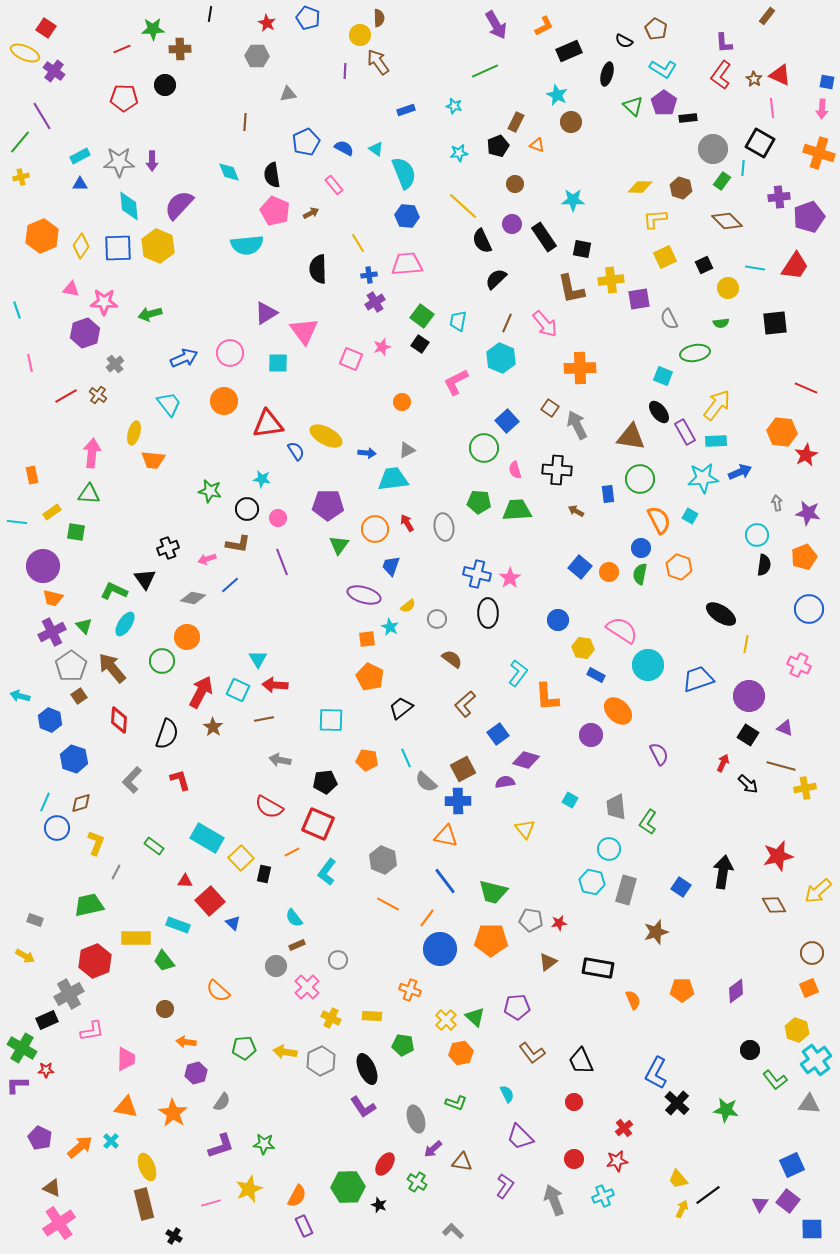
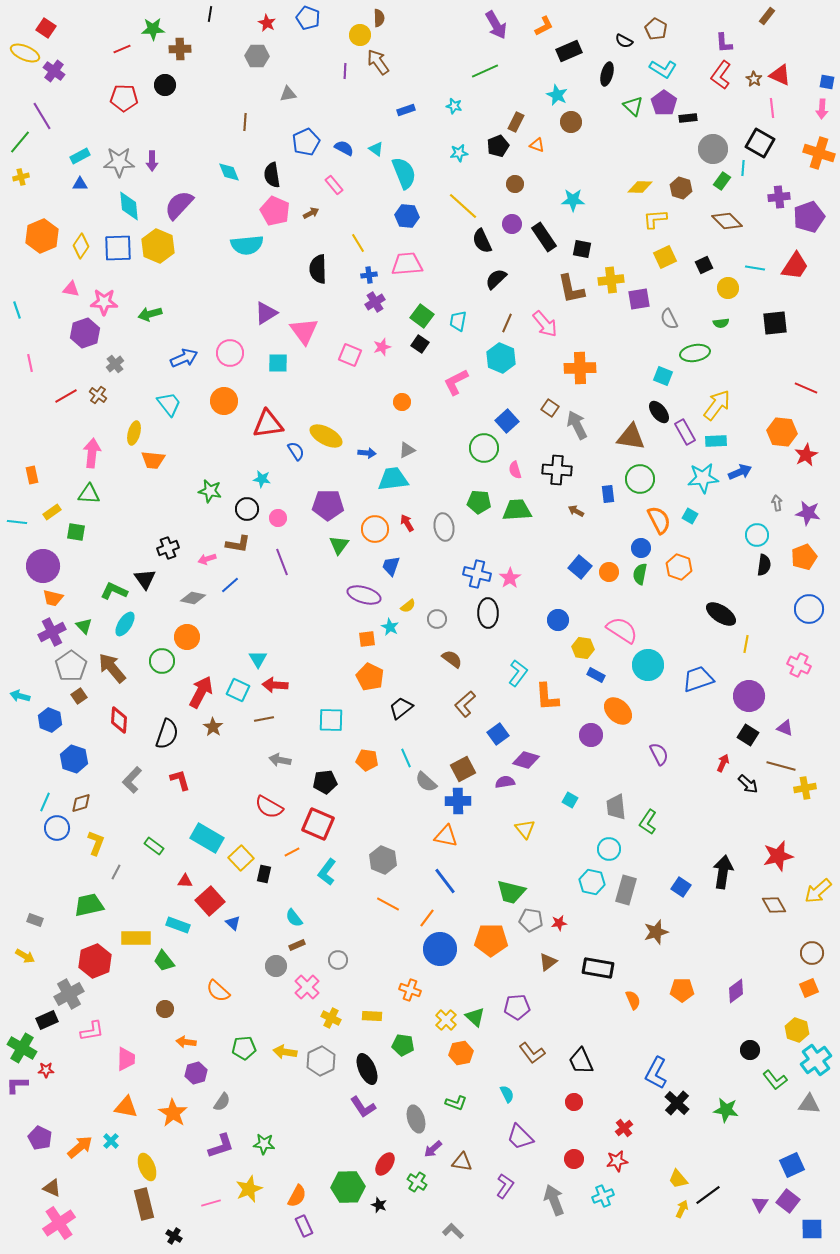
pink square at (351, 359): moved 1 px left, 4 px up
green trapezoid at (493, 892): moved 18 px right
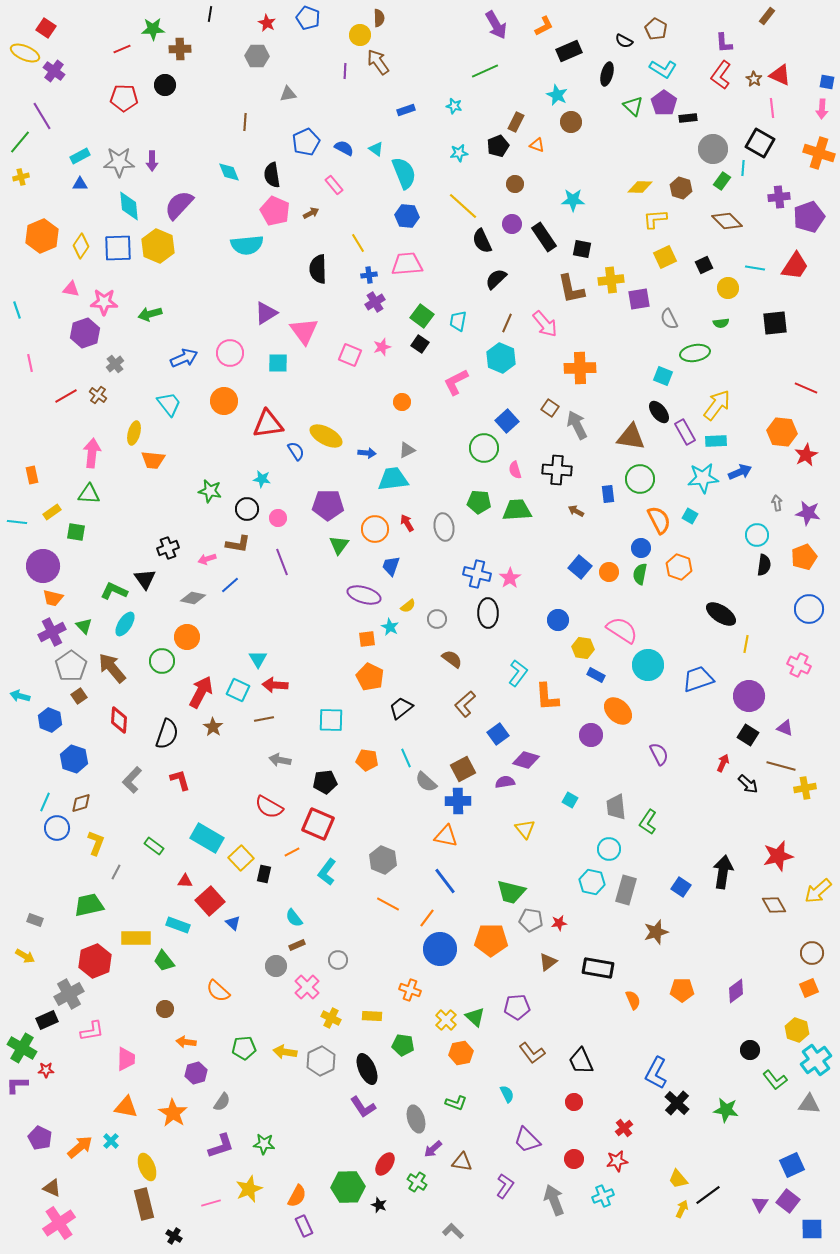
purple trapezoid at (520, 1137): moved 7 px right, 3 px down
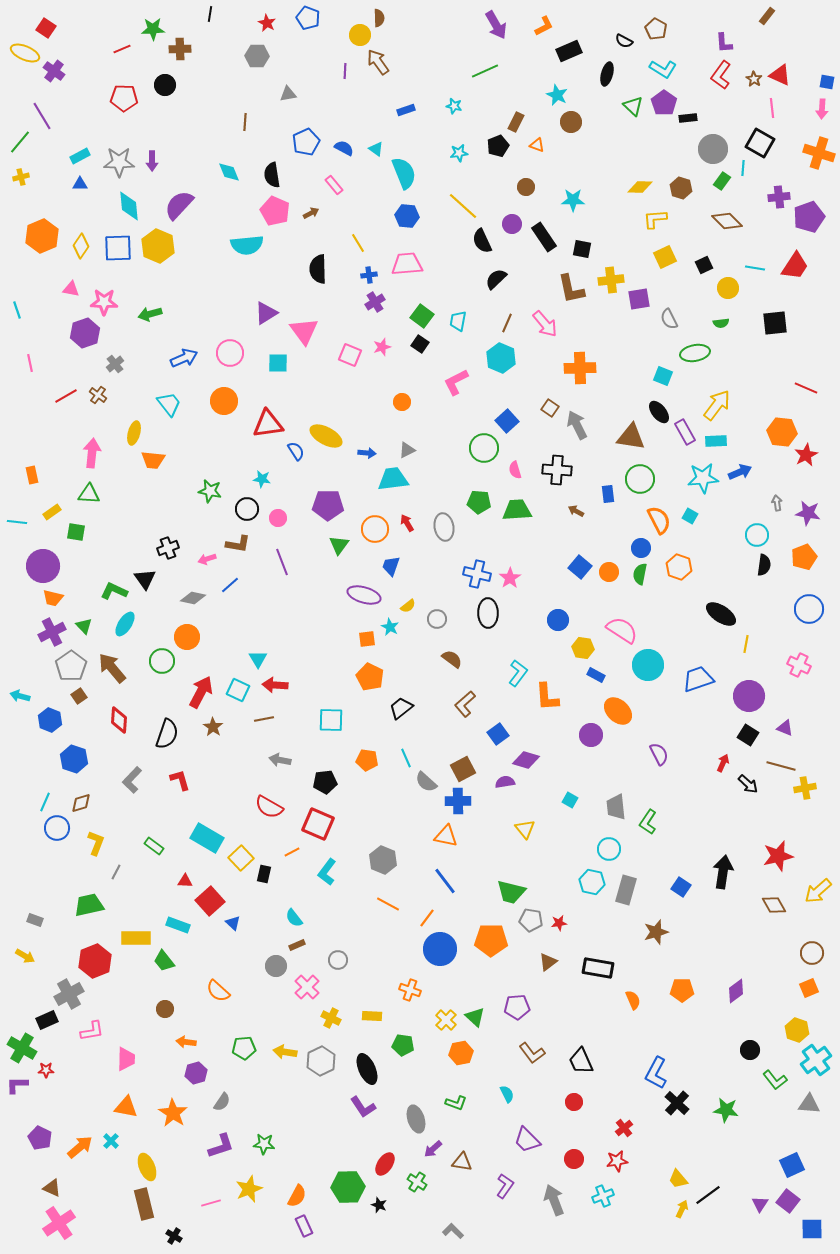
brown circle at (515, 184): moved 11 px right, 3 px down
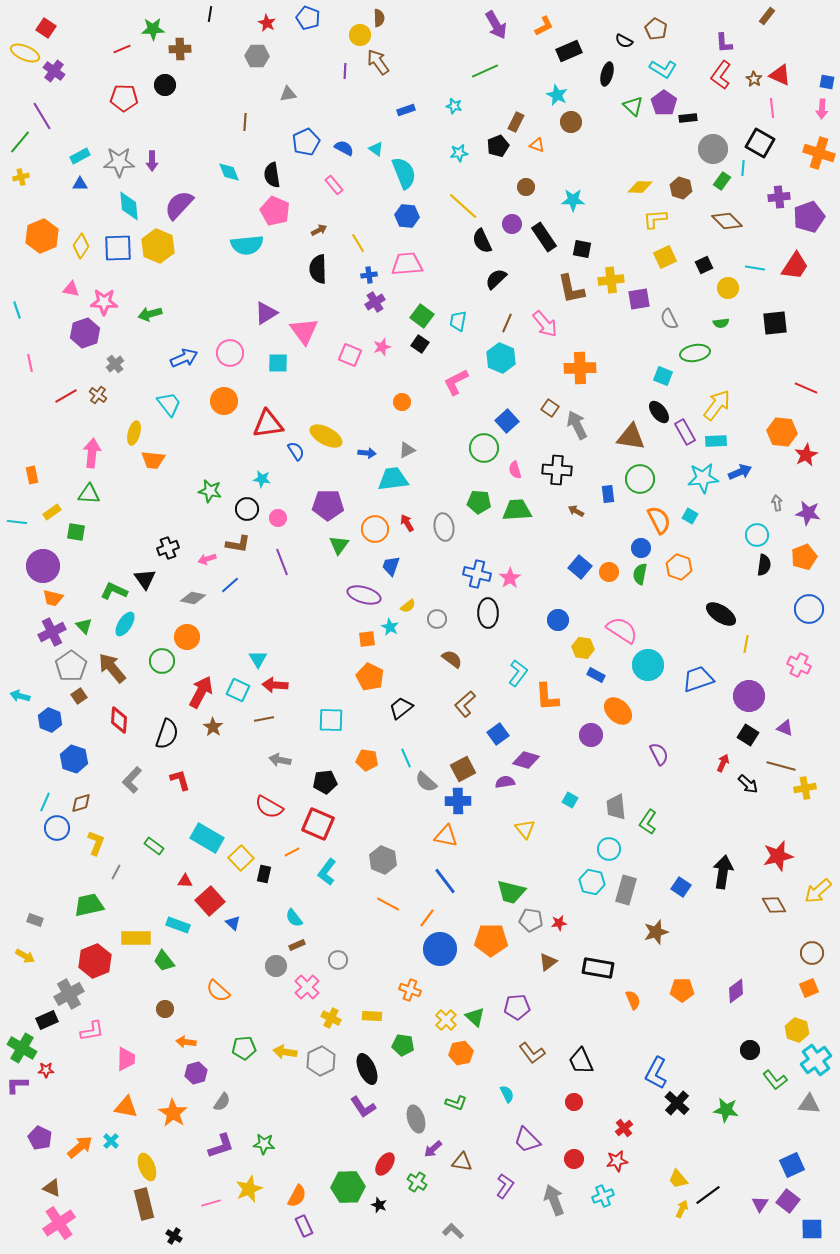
brown arrow at (311, 213): moved 8 px right, 17 px down
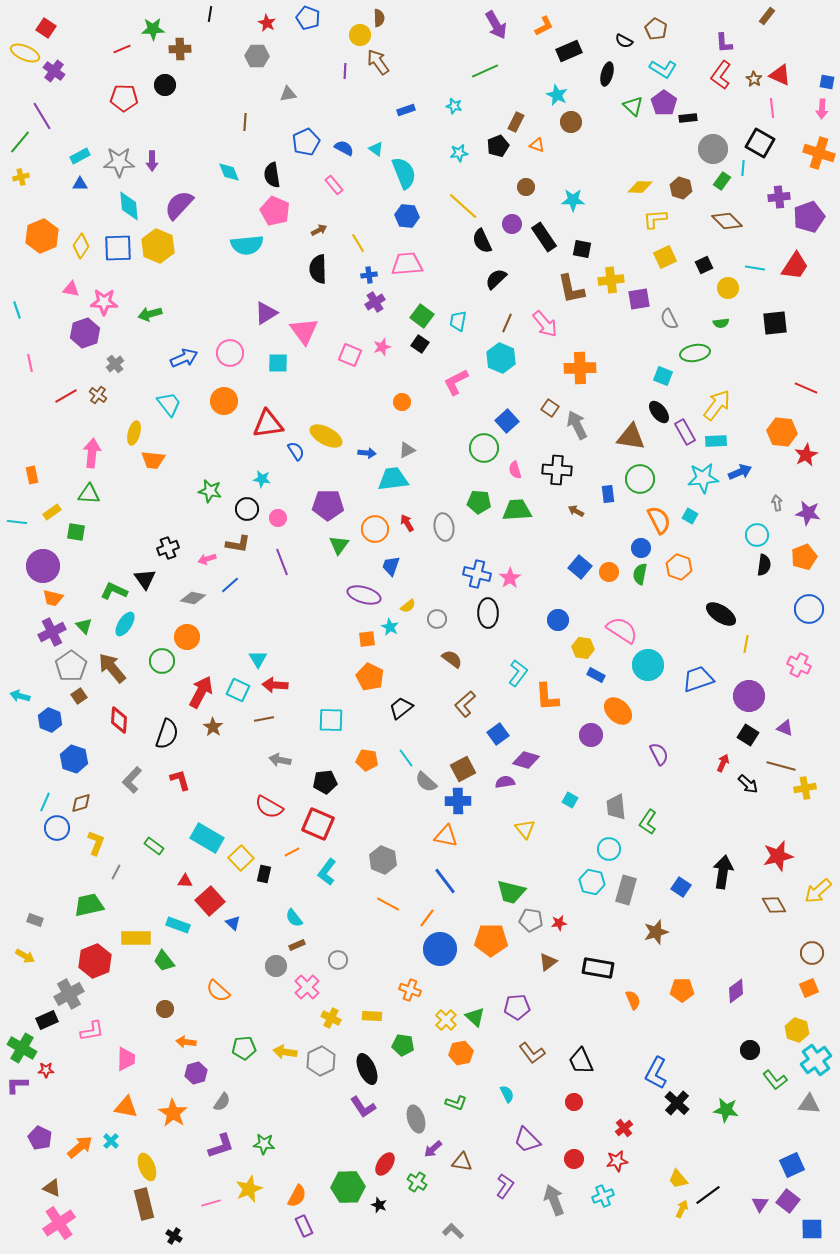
cyan line at (406, 758): rotated 12 degrees counterclockwise
